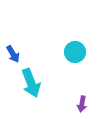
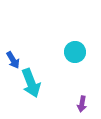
blue arrow: moved 6 px down
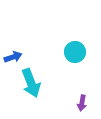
blue arrow: moved 3 px up; rotated 78 degrees counterclockwise
purple arrow: moved 1 px up
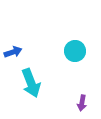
cyan circle: moved 1 px up
blue arrow: moved 5 px up
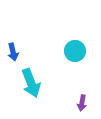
blue arrow: rotated 96 degrees clockwise
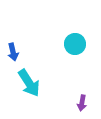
cyan circle: moved 7 px up
cyan arrow: moved 2 px left; rotated 12 degrees counterclockwise
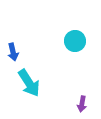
cyan circle: moved 3 px up
purple arrow: moved 1 px down
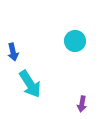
cyan arrow: moved 1 px right, 1 px down
